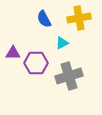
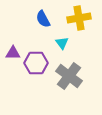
blue semicircle: moved 1 px left
cyan triangle: rotated 40 degrees counterclockwise
gray cross: rotated 36 degrees counterclockwise
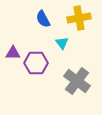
gray cross: moved 8 px right, 5 px down
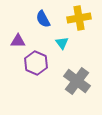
purple triangle: moved 5 px right, 12 px up
purple hexagon: rotated 25 degrees clockwise
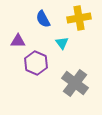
gray cross: moved 2 px left, 2 px down
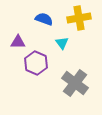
blue semicircle: moved 1 px right; rotated 138 degrees clockwise
purple triangle: moved 1 px down
